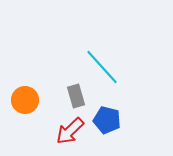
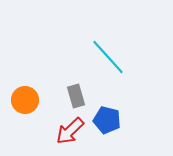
cyan line: moved 6 px right, 10 px up
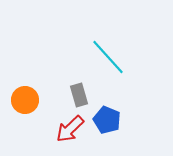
gray rectangle: moved 3 px right, 1 px up
blue pentagon: rotated 8 degrees clockwise
red arrow: moved 2 px up
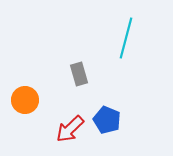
cyan line: moved 18 px right, 19 px up; rotated 57 degrees clockwise
gray rectangle: moved 21 px up
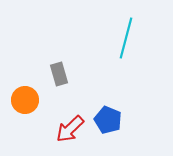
gray rectangle: moved 20 px left
blue pentagon: moved 1 px right
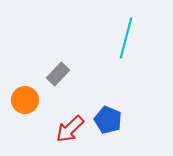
gray rectangle: moved 1 px left; rotated 60 degrees clockwise
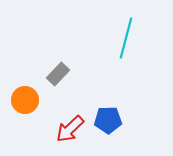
blue pentagon: rotated 24 degrees counterclockwise
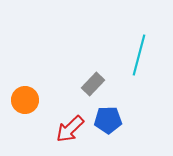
cyan line: moved 13 px right, 17 px down
gray rectangle: moved 35 px right, 10 px down
